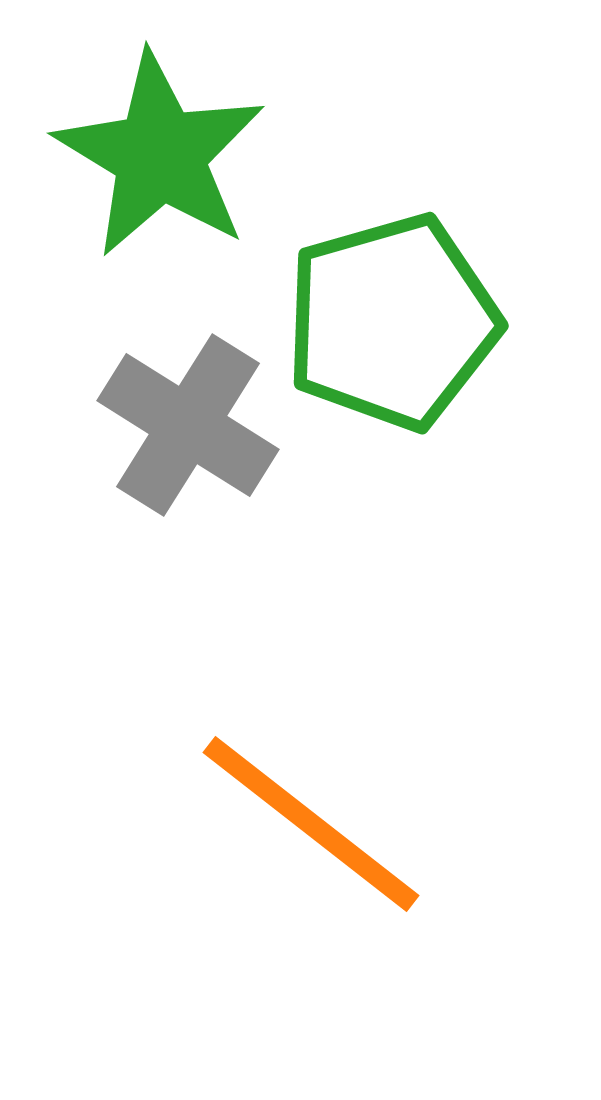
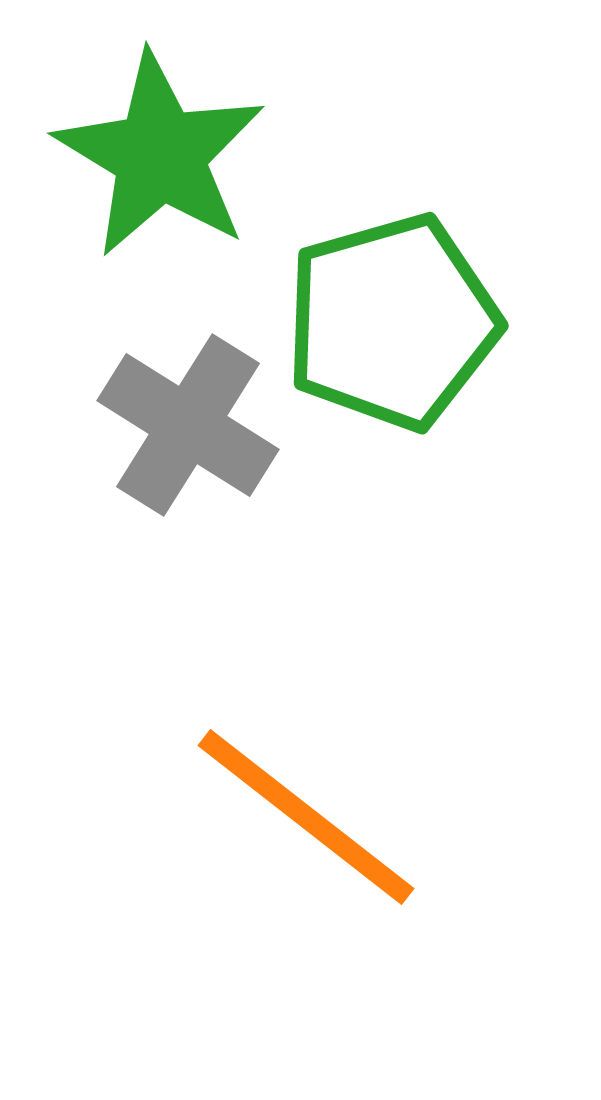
orange line: moved 5 px left, 7 px up
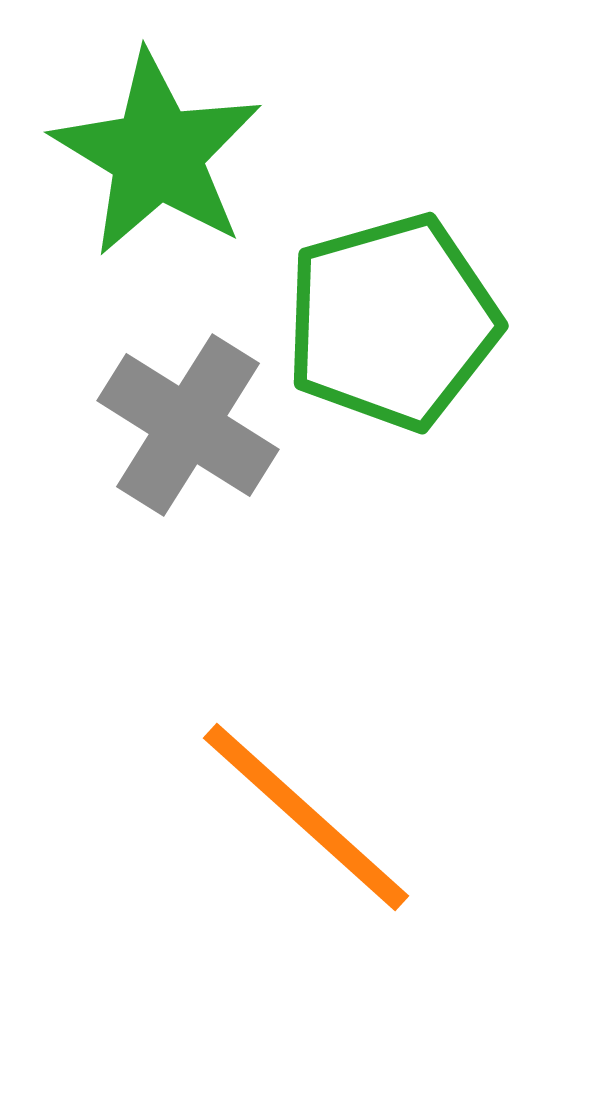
green star: moved 3 px left, 1 px up
orange line: rotated 4 degrees clockwise
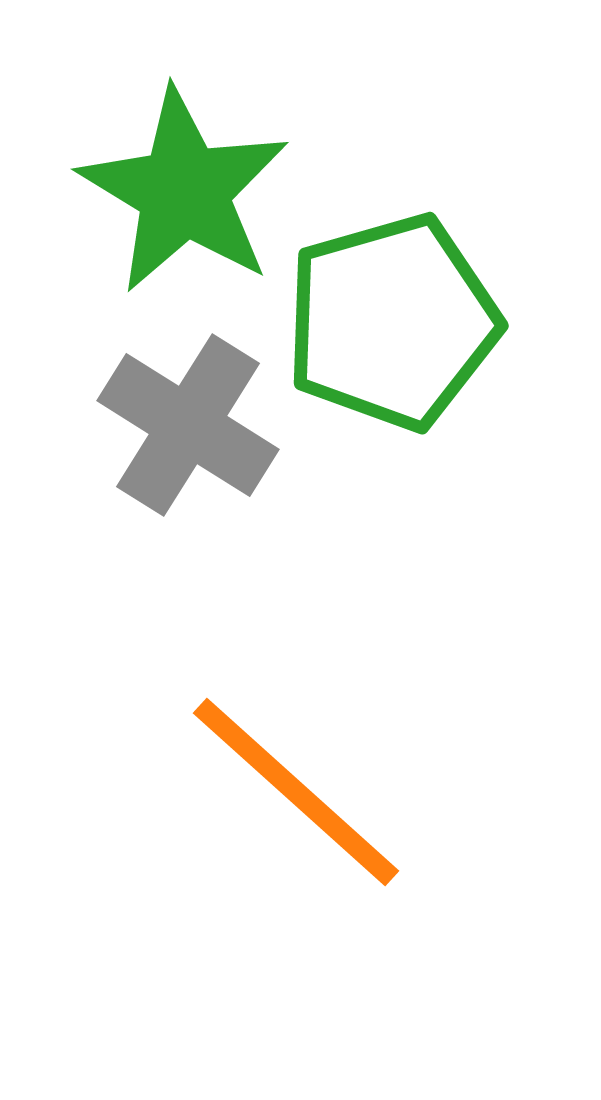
green star: moved 27 px right, 37 px down
orange line: moved 10 px left, 25 px up
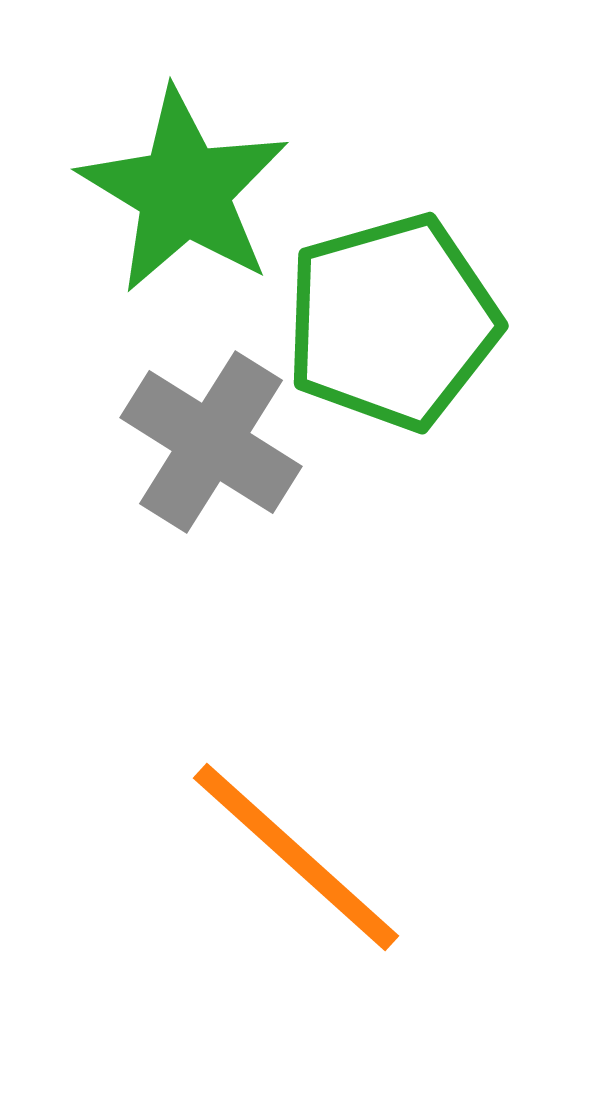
gray cross: moved 23 px right, 17 px down
orange line: moved 65 px down
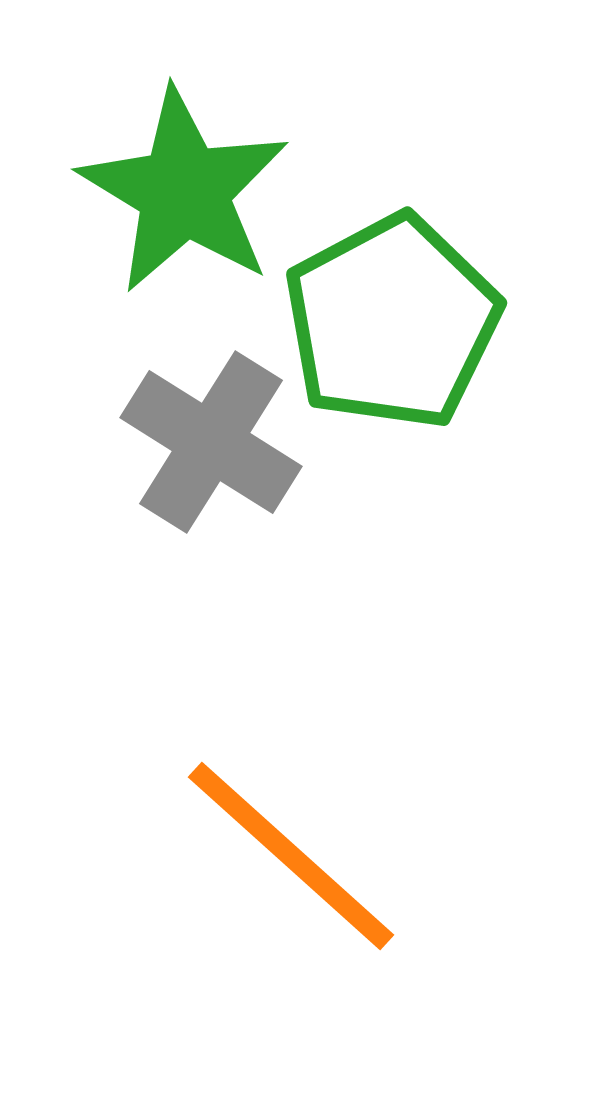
green pentagon: rotated 12 degrees counterclockwise
orange line: moved 5 px left, 1 px up
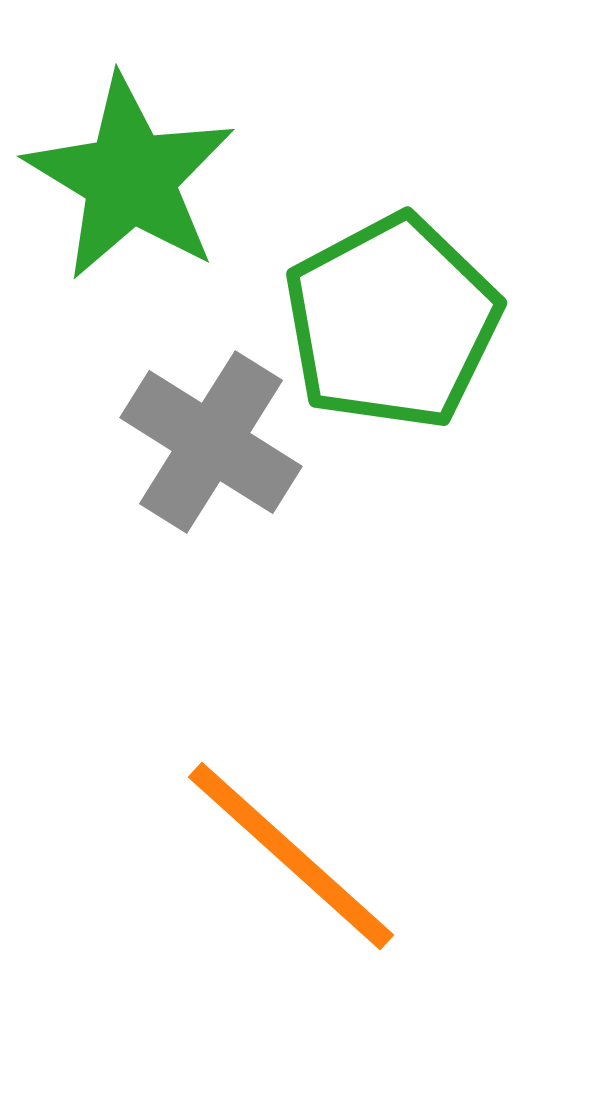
green star: moved 54 px left, 13 px up
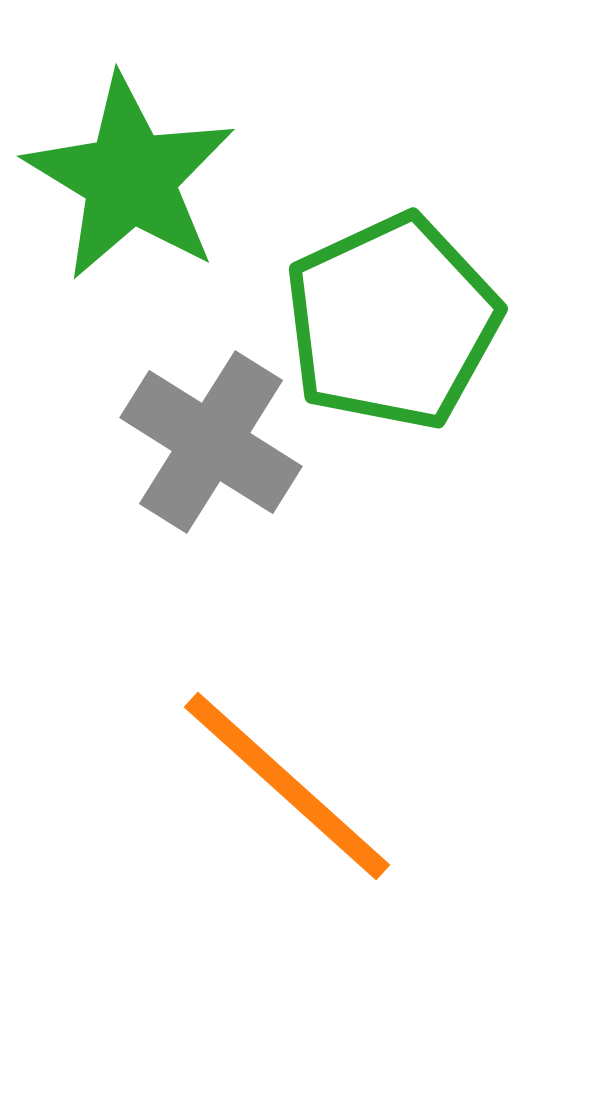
green pentagon: rotated 3 degrees clockwise
orange line: moved 4 px left, 70 px up
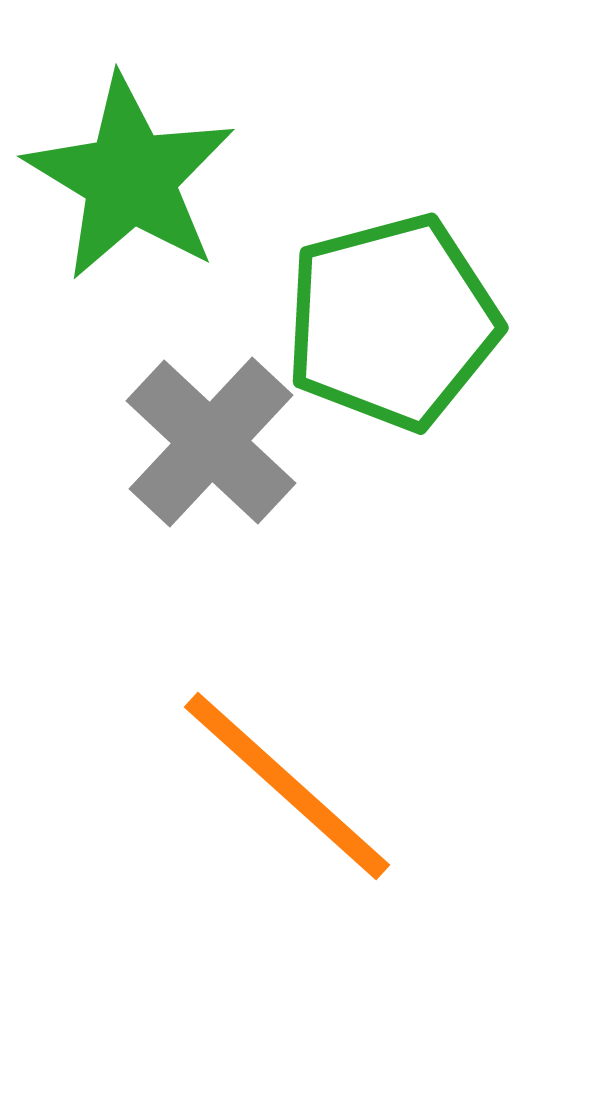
green pentagon: rotated 10 degrees clockwise
gray cross: rotated 11 degrees clockwise
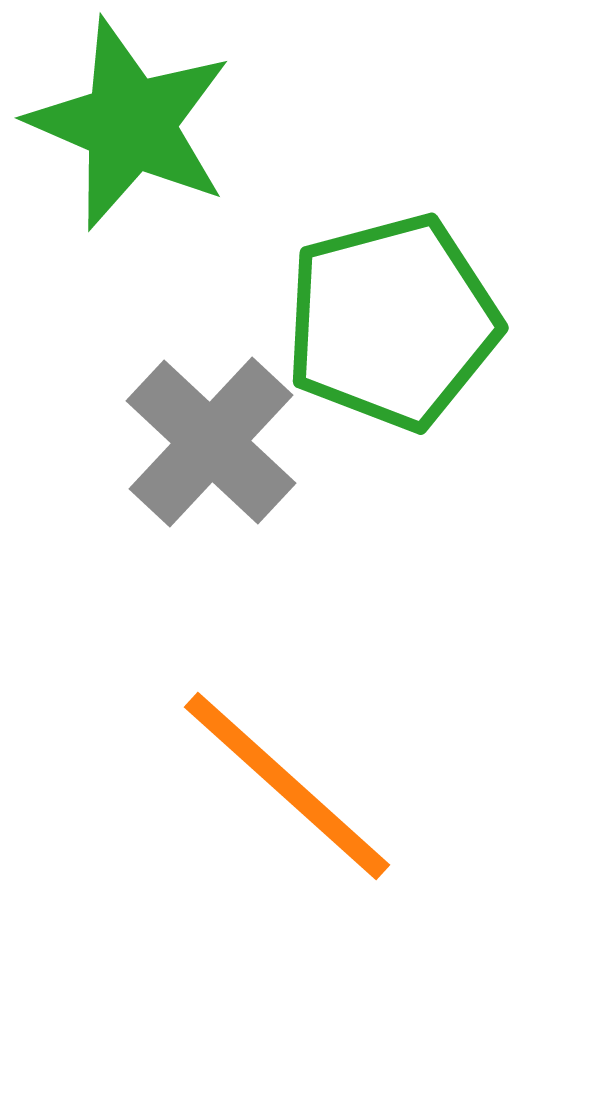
green star: moved 54 px up; rotated 8 degrees counterclockwise
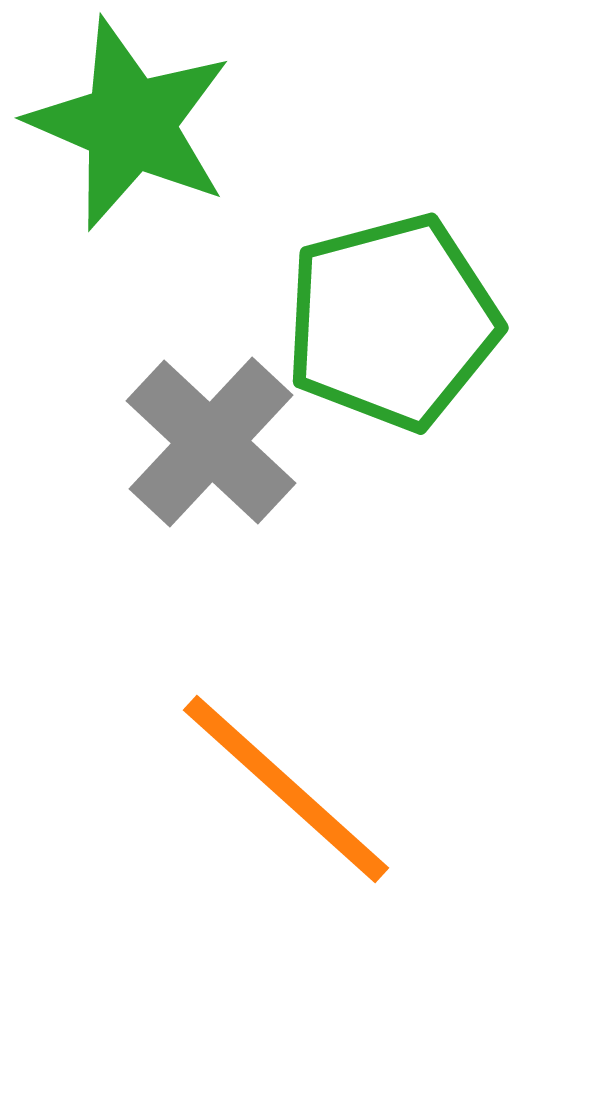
orange line: moved 1 px left, 3 px down
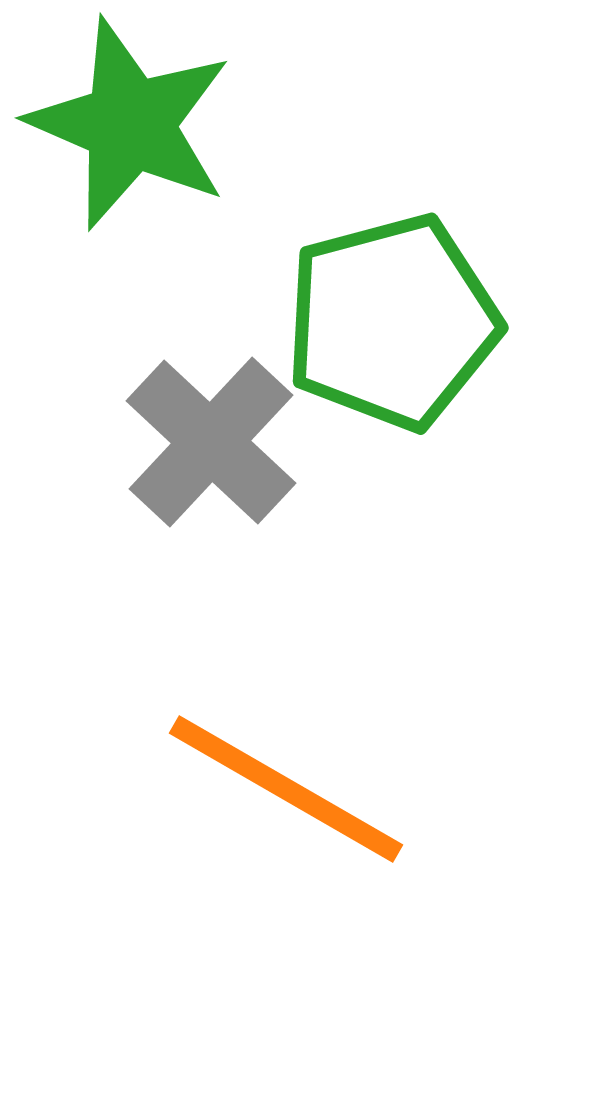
orange line: rotated 12 degrees counterclockwise
